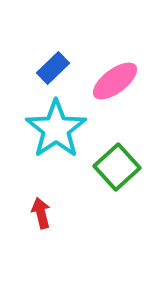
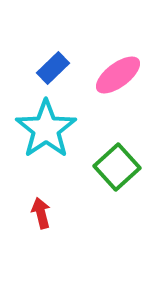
pink ellipse: moved 3 px right, 6 px up
cyan star: moved 10 px left
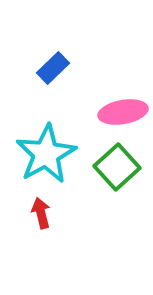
pink ellipse: moved 5 px right, 37 px down; rotated 27 degrees clockwise
cyan star: moved 25 px down; rotated 6 degrees clockwise
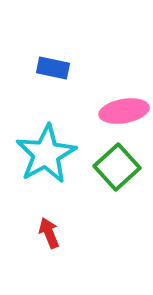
blue rectangle: rotated 56 degrees clockwise
pink ellipse: moved 1 px right, 1 px up
red arrow: moved 8 px right, 20 px down; rotated 8 degrees counterclockwise
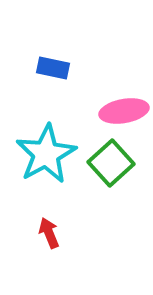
green square: moved 6 px left, 4 px up
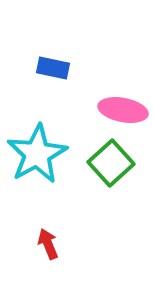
pink ellipse: moved 1 px left, 1 px up; rotated 21 degrees clockwise
cyan star: moved 9 px left
red arrow: moved 1 px left, 11 px down
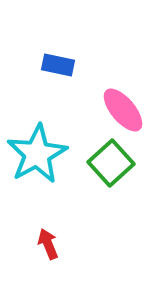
blue rectangle: moved 5 px right, 3 px up
pink ellipse: rotated 39 degrees clockwise
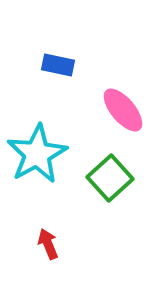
green square: moved 1 px left, 15 px down
